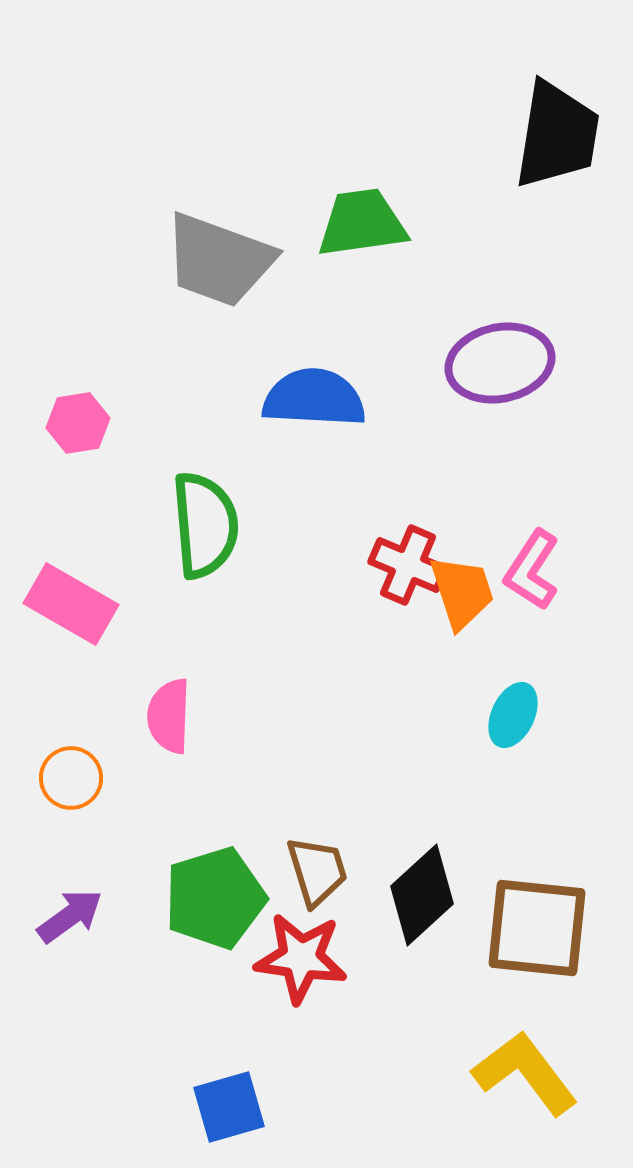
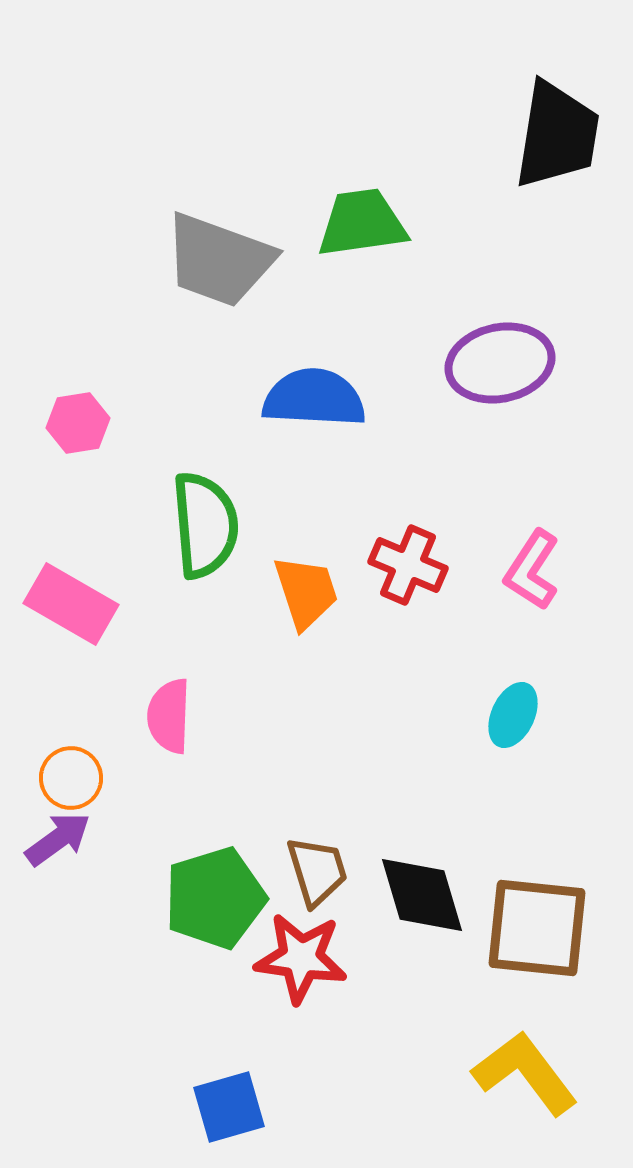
orange trapezoid: moved 156 px left
black diamond: rotated 64 degrees counterclockwise
purple arrow: moved 12 px left, 77 px up
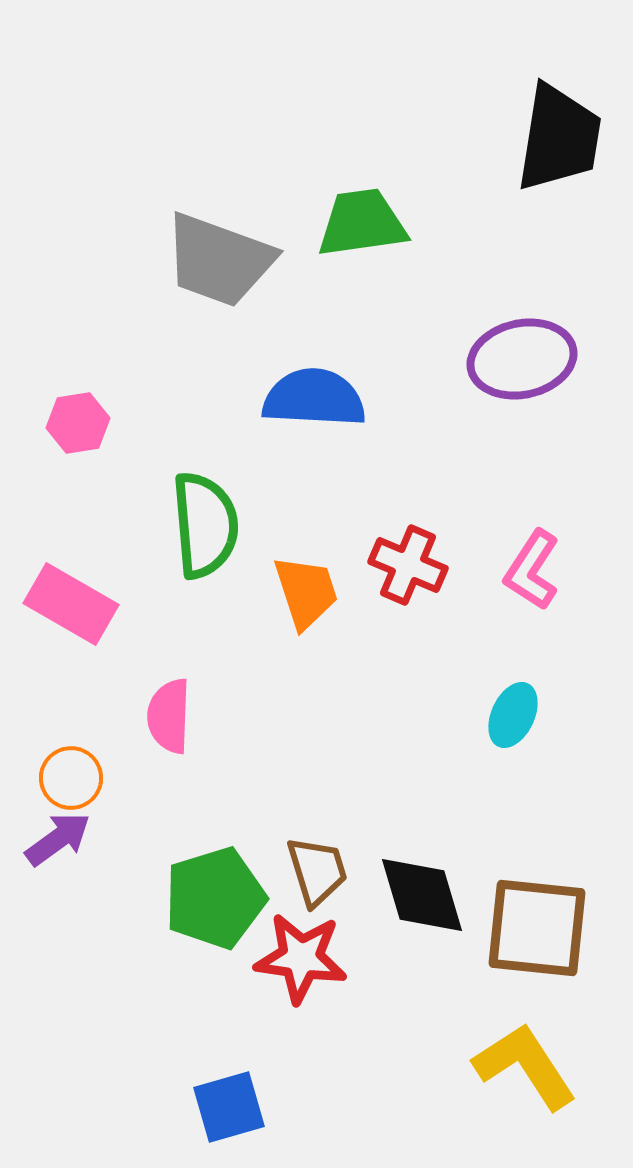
black trapezoid: moved 2 px right, 3 px down
purple ellipse: moved 22 px right, 4 px up
yellow L-shape: moved 7 px up; rotated 4 degrees clockwise
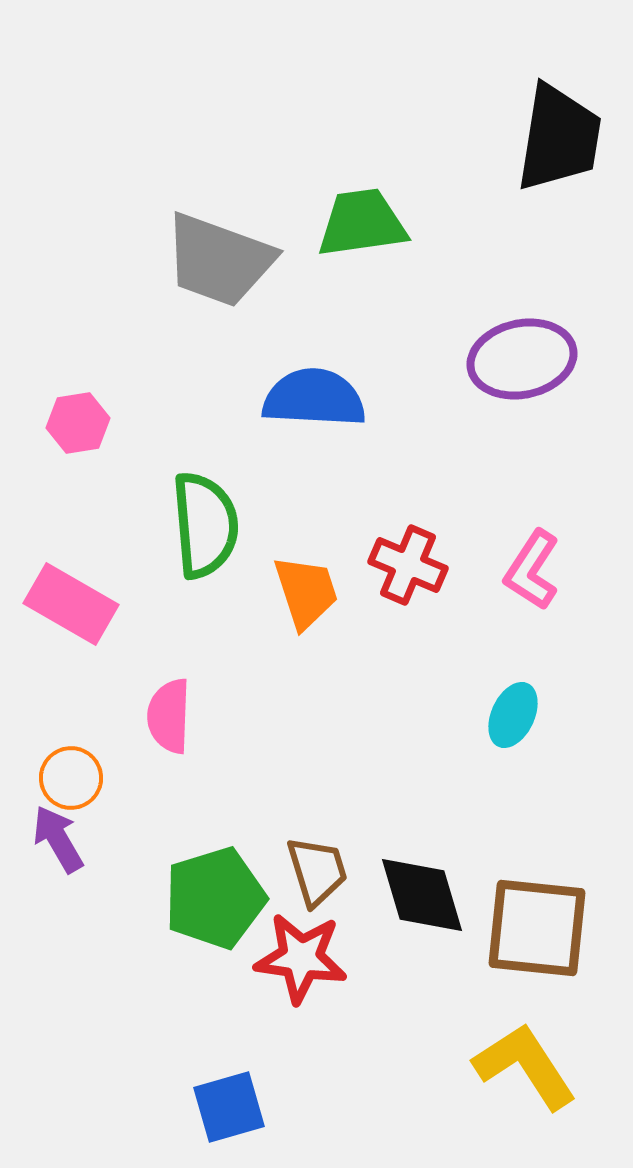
purple arrow: rotated 84 degrees counterclockwise
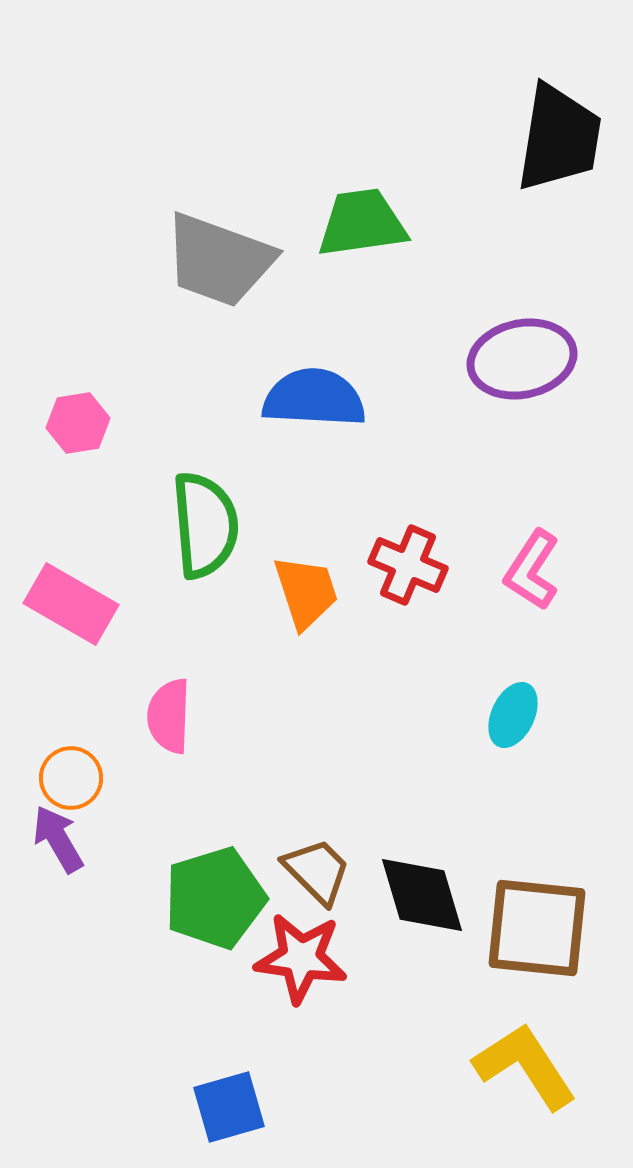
brown trapezoid: rotated 28 degrees counterclockwise
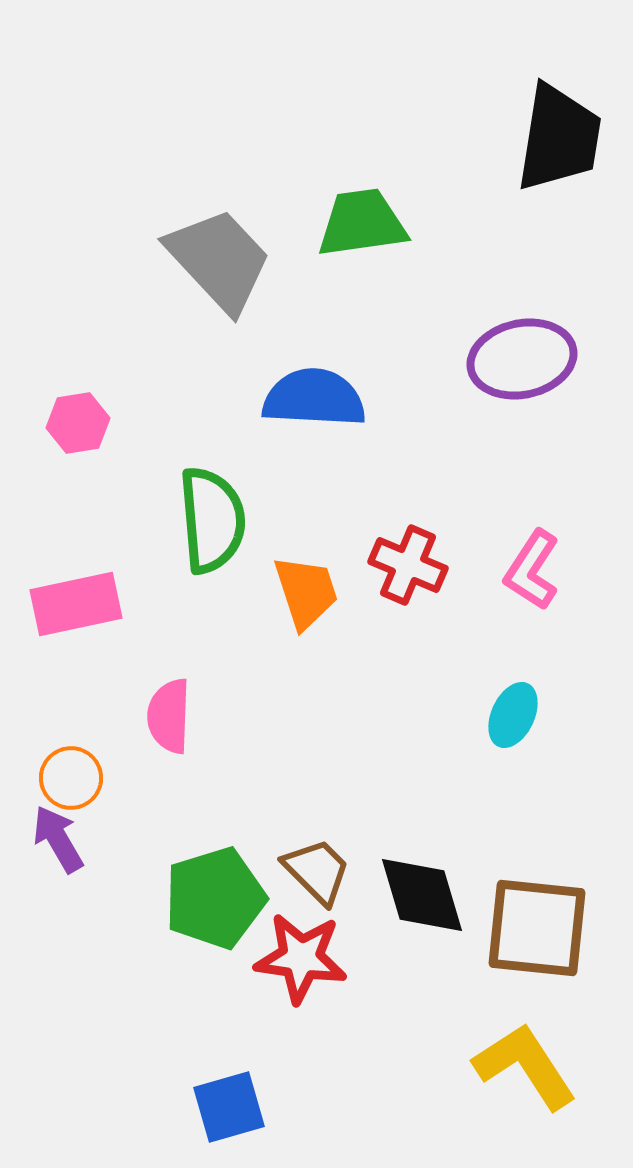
gray trapezoid: rotated 153 degrees counterclockwise
green semicircle: moved 7 px right, 5 px up
pink rectangle: moved 5 px right; rotated 42 degrees counterclockwise
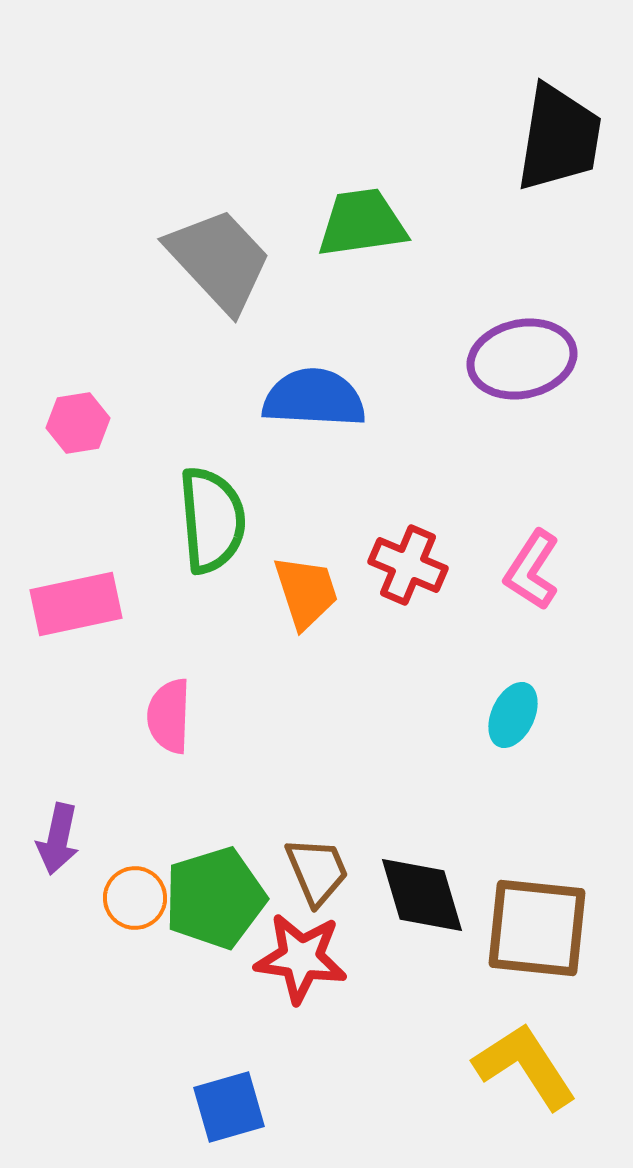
orange circle: moved 64 px right, 120 px down
purple arrow: rotated 138 degrees counterclockwise
brown trapezoid: rotated 22 degrees clockwise
